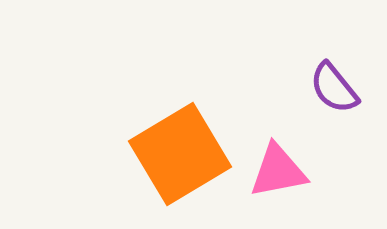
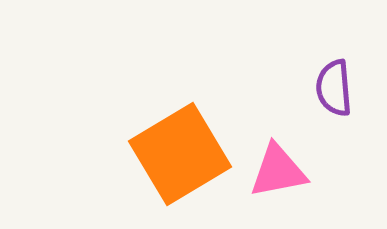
purple semicircle: rotated 34 degrees clockwise
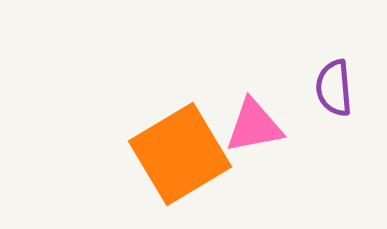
pink triangle: moved 24 px left, 45 px up
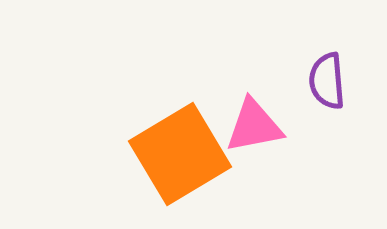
purple semicircle: moved 7 px left, 7 px up
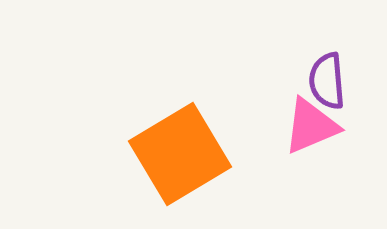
pink triangle: moved 57 px right; rotated 12 degrees counterclockwise
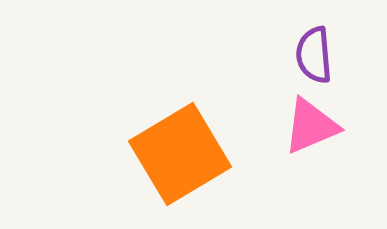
purple semicircle: moved 13 px left, 26 px up
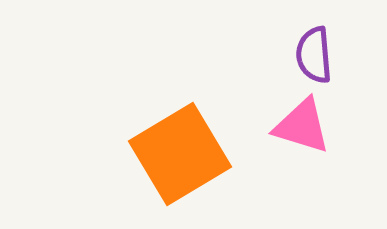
pink triangle: moved 9 px left; rotated 40 degrees clockwise
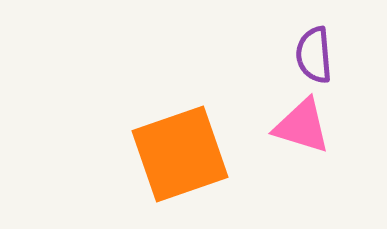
orange square: rotated 12 degrees clockwise
